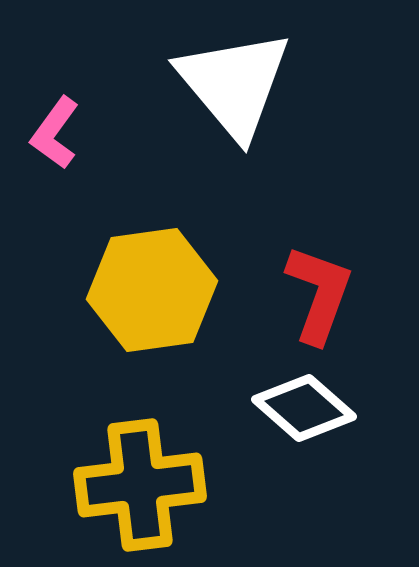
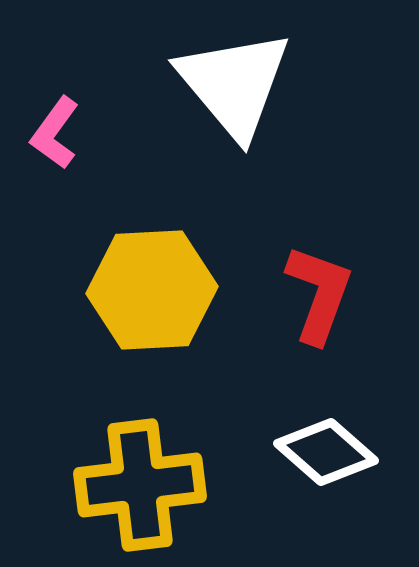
yellow hexagon: rotated 5 degrees clockwise
white diamond: moved 22 px right, 44 px down
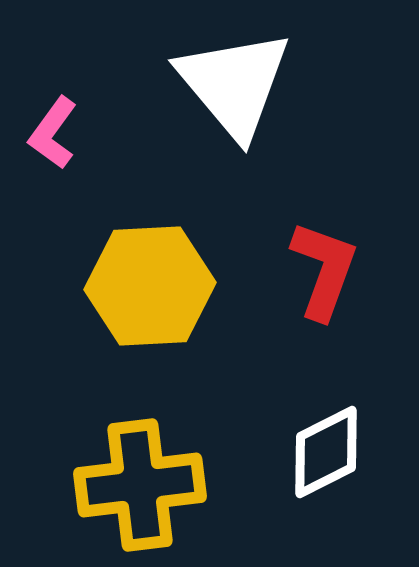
pink L-shape: moved 2 px left
yellow hexagon: moved 2 px left, 4 px up
red L-shape: moved 5 px right, 24 px up
white diamond: rotated 68 degrees counterclockwise
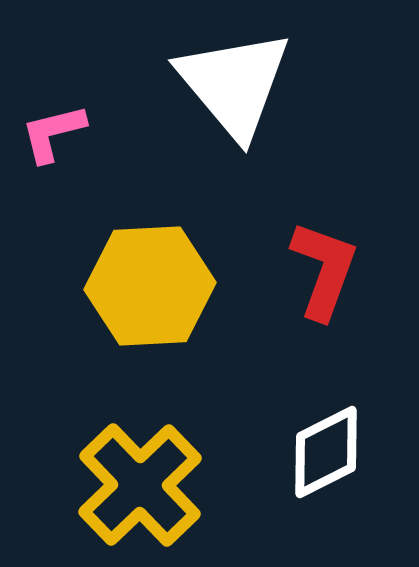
pink L-shape: rotated 40 degrees clockwise
yellow cross: rotated 37 degrees counterclockwise
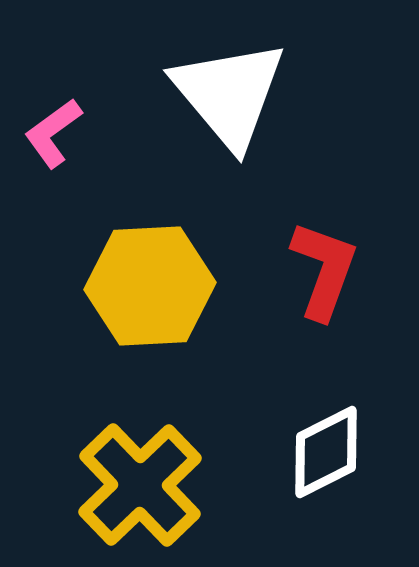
white triangle: moved 5 px left, 10 px down
pink L-shape: rotated 22 degrees counterclockwise
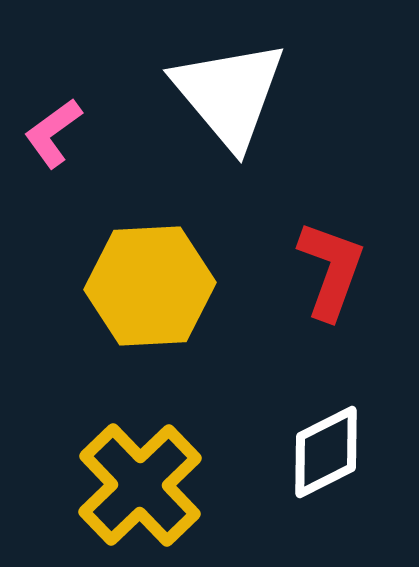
red L-shape: moved 7 px right
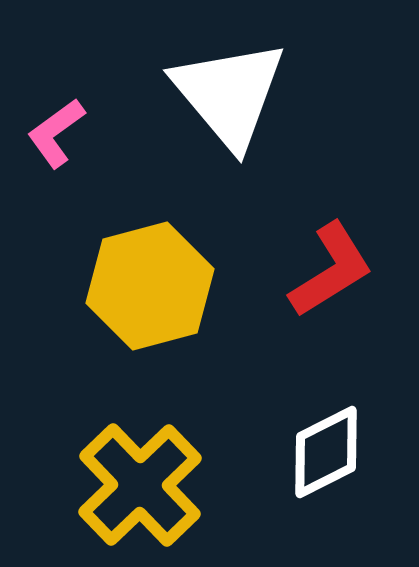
pink L-shape: moved 3 px right
red L-shape: rotated 38 degrees clockwise
yellow hexagon: rotated 12 degrees counterclockwise
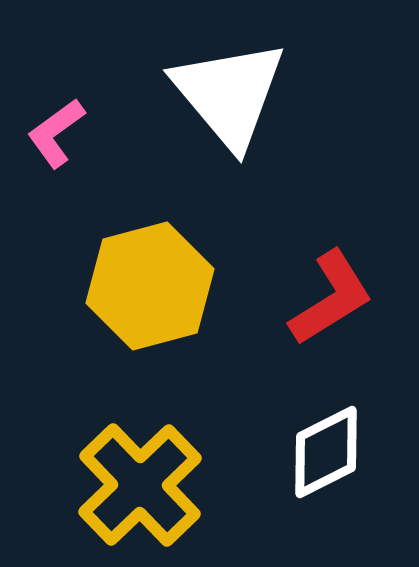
red L-shape: moved 28 px down
